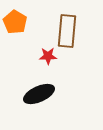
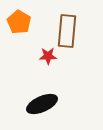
orange pentagon: moved 4 px right
black ellipse: moved 3 px right, 10 px down
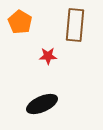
orange pentagon: moved 1 px right
brown rectangle: moved 8 px right, 6 px up
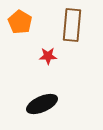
brown rectangle: moved 3 px left
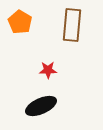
red star: moved 14 px down
black ellipse: moved 1 px left, 2 px down
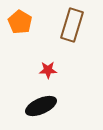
brown rectangle: rotated 12 degrees clockwise
